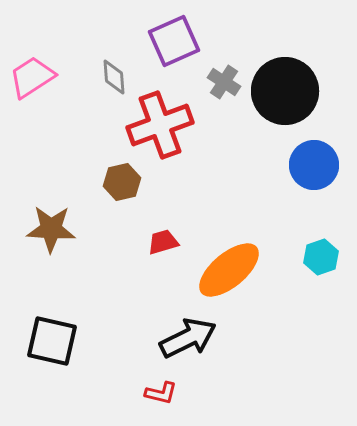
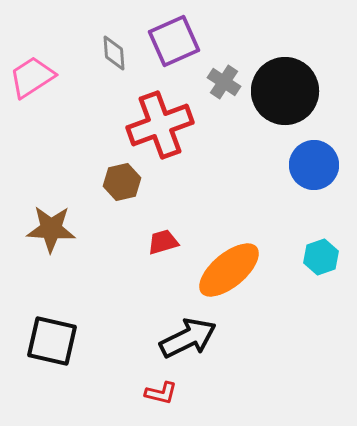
gray diamond: moved 24 px up
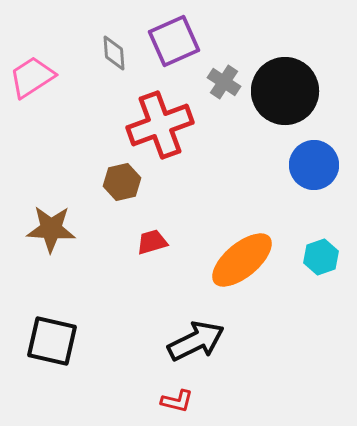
red trapezoid: moved 11 px left
orange ellipse: moved 13 px right, 10 px up
black arrow: moved 8 px right, 3 px down
red L-shape: moved 16 px right, 8 px down
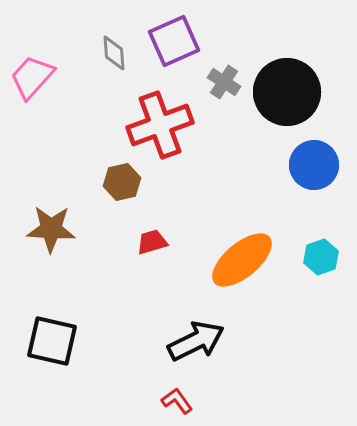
pink trapezoid: rotated 15 degrees counterclockwise
black circle: moved 2 px right, 1 px down
red L-shape: rotated 140 degrees counterclockwise
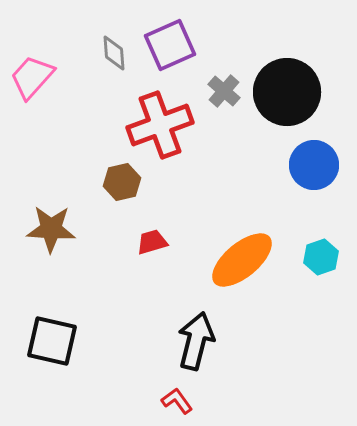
purple square: moved 4 px left, 4 px down
gray cross: moved 9 px down; rotated 8 degrees clockwise
black arrow: rotated 50 degrees counterclockwise
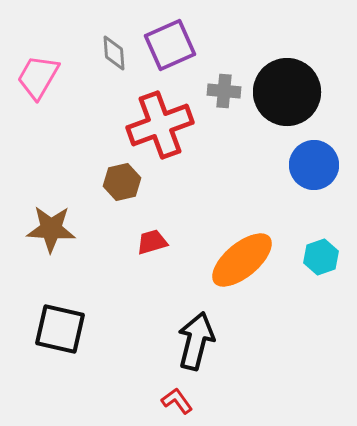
pink trapezoid: moved 6 px right; rotated 12 degrees counterclockwise
gray cross: rotated 36 degrees counterclockwise
black square: moved 8 px right, 12 px up
